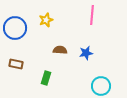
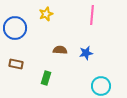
yellow star: moved 6 px up
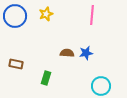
blue circle: moved 12 px up
brown semicircle: moved 7 px right, 3 px down
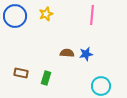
blue star: moved 1 px down
brown rectangle: moved 5 px right, 9 px down
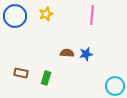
cyan circle: moved 14 px right
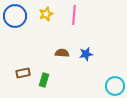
pink line: moved 18 px left
brown semicircle: moved 5 px left
brown rectangle: moved 2 px right; rotated 24 degrees counterclockwise
green rectangle: moved 2 px left, 2 px down
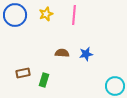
blue circle: moved 1 px up
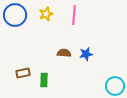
brown semicircle: moved 2 px right
green rectangle: rotated 16 degrees counterclockwise
